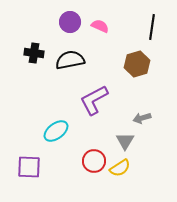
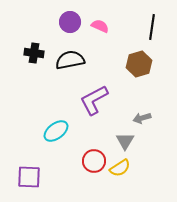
brown hexagon: moved 2 px right
purple square: moved 10 px down
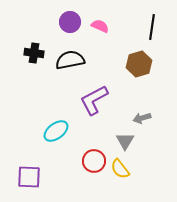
yellow semicircle: moved 1 px down; rotated 85 degrees clockwise
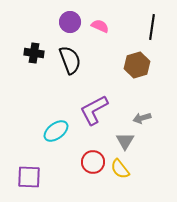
black semicircle: rotated 80 degrees clockwise
brown hexagon: moved 2 px left, 1 px down
purple L-shape: moved 10 px down
red circle: moved 1 px left, 1 px down
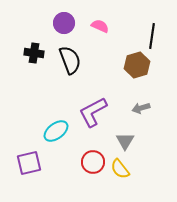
purple circle: moved 6 px left, 1 px down
black line: moved 9 px down
purple L-shape: moved 1 px left, 2 px down
gray arrow: moved 1 px left, 10 px up
purple square: moved 14 px up; rotated 15 degrees counterclockwise
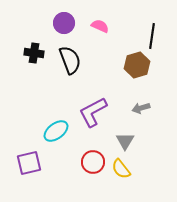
yellow semicircle: moved 1 px right
